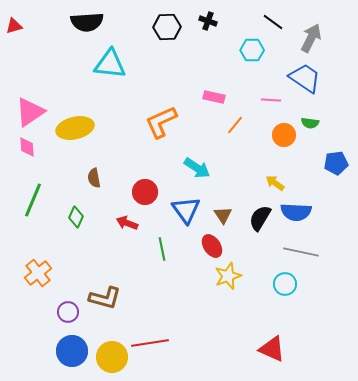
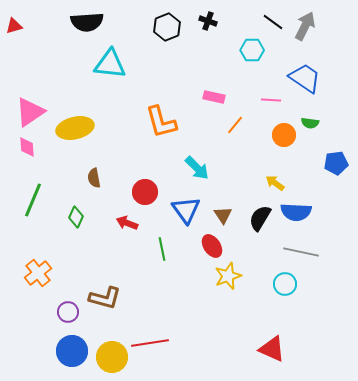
black hexagon at (167, 27): rotated 20 degrees counterclockwise
gray arrow at (311, 38): moved 6 px left, 12 px up
orange L-shape at (161, 122): rotated 81 degrees counterclockwise
cyan arrow at (197, 168): rotated 12 degrees clockwise
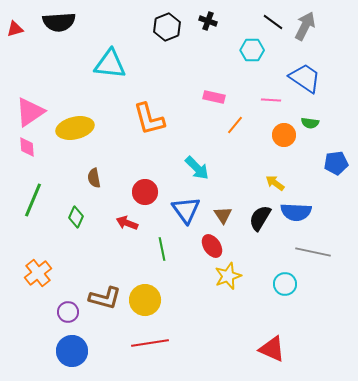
black semicircle at (87, 22): moved 28 px left
red triangle at (14, 26): moved 1 px right, 3 px down
orange L-shape at (161, 122): moved 12 px left, 3 px up
gray line at (301, 252): moved 12 px right
yellow circle at (112, 357): moved 33 px right, 57 px up
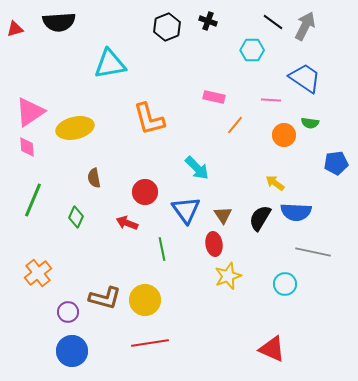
cyan triangle at (110, 64): rotated 16 degrees counterclockwise
red ellipse at (212, 246): moved 2 px right, 2 px up; rotated 25 degrees clockwise
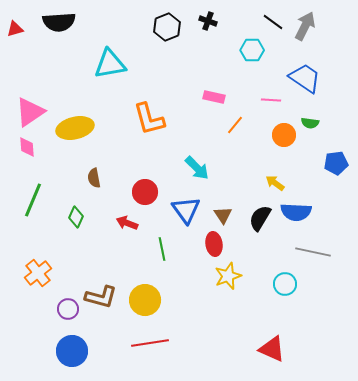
brown L-shape at (105, 298): moved 4 px left, 1 px up
purple circle at (68, 312): moved 3 px up
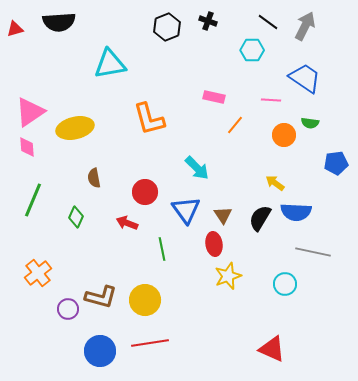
black line at (273, 22): moved 5 px left
blue circle at (72, 351): moved 28 px right
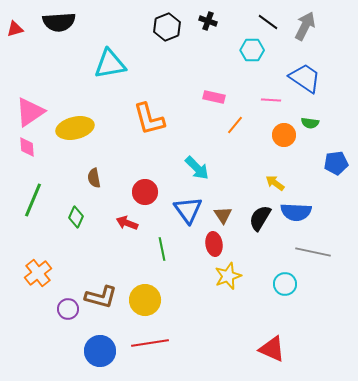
blue triangle at (186, 210): moved 2 px right
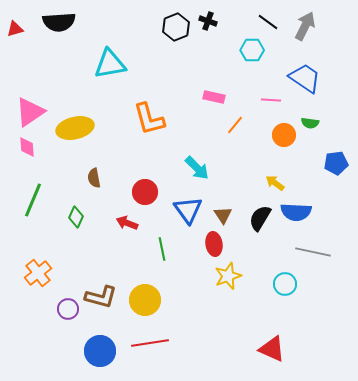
black hexagon at (167, 27): moved 9 px right
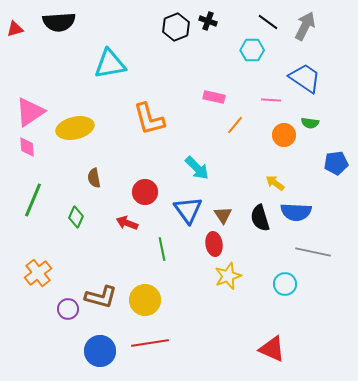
black semicircle at (260, 218): rotated 48 degrees counterclockwise
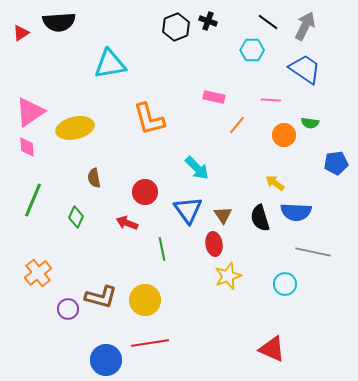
red triangle at (15, 29): moved 6 px right, 4 px down; rotated 18 degrees counterclockwise
blue trapezoid at (305, 78): moved 9 px up
orange line at (235, 125): moved 2 px right
blue circle at (100, 351): moved 6 px right, 9 px down
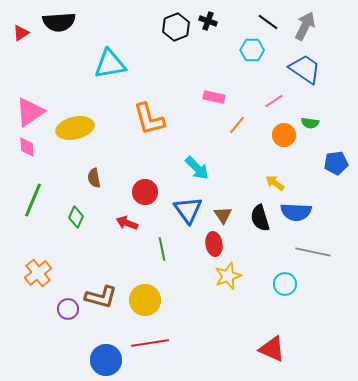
pink line at (271, 100): moved 3 px right, 1 px down; rotated 36 degrees counterclockwise
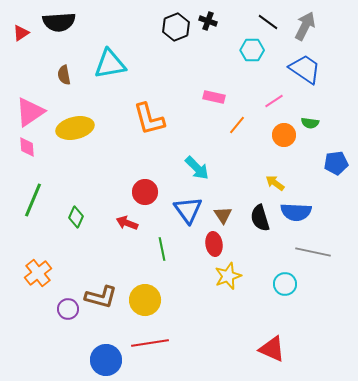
brown semicircle at (94, 178): moved 30 px left, 103 px up
